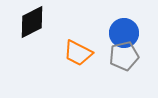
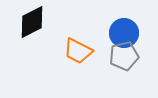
orange trapezoid: moved 2 px up
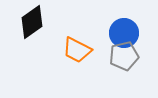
black diamond: rotated 8 degrees counterclockwise
orange trapezoid: moved 1 px left, 1 px up
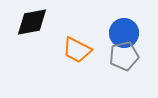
black diamond: rotated 24 degrees clockwise
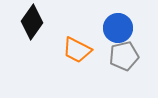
black diamond: rotated 44 degrees counterclockwise
blue circle: moved 6 px left, 5 px up
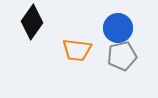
orange trapezoid: rotated 20 degrees counterclockwise
gray pentagon: moved 2 px left
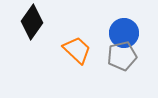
blue circle: moved 6 px right, 5 px down
orange trapezoid: rotated 144 degrees counterclockwise
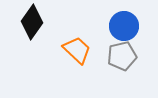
blue circle: moved 7 px up
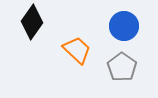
gray pentagon: moved 11 px down; rotated 24 degrees counterclockwise
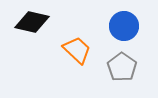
black diamond: rotated 68 degrees clockwise
